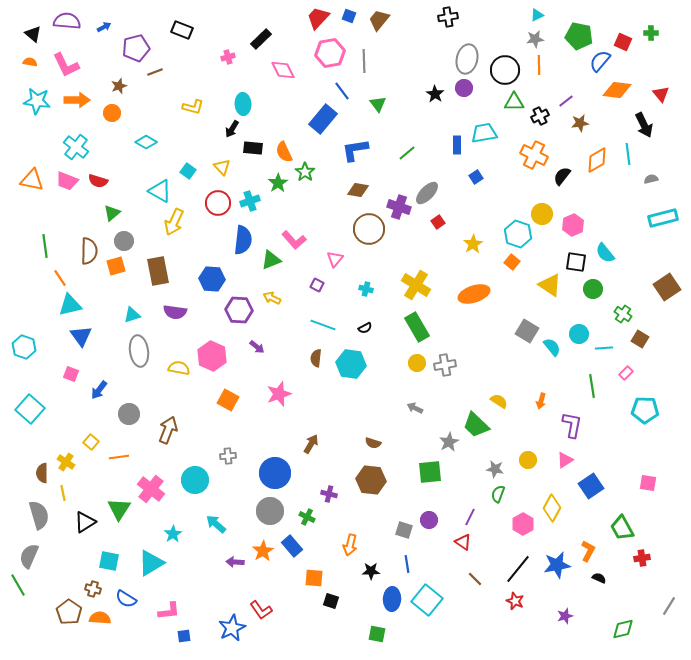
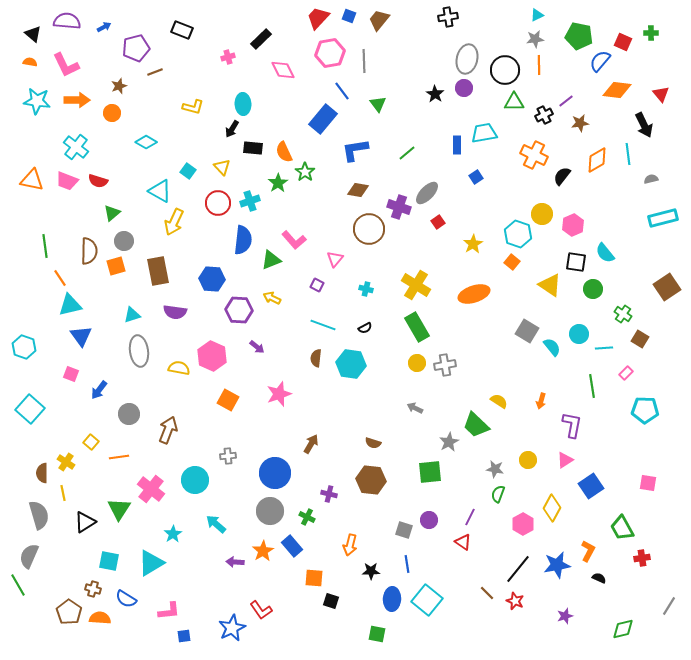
black cross at (540, 116): moved 4 px right, 1 px up
brown line at (475, 579): moved 12 px right, 14 px down
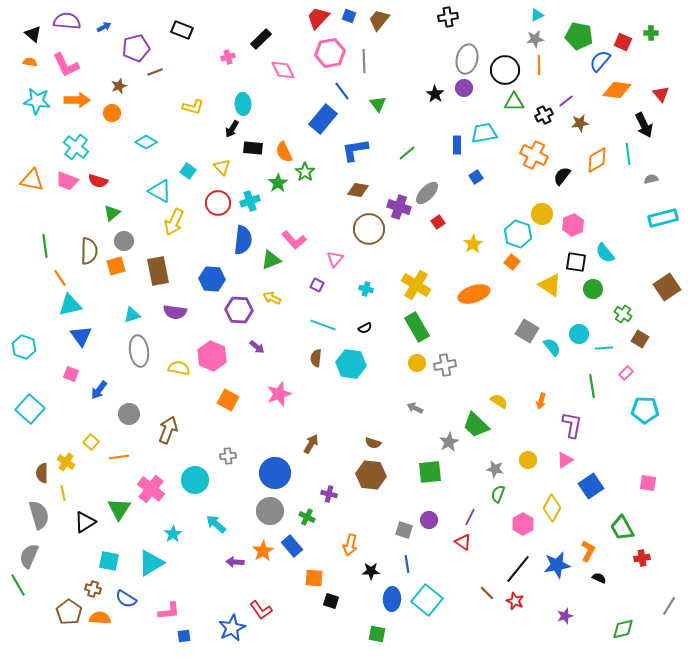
brown hexagon at (371, 480): moved 5 px up
